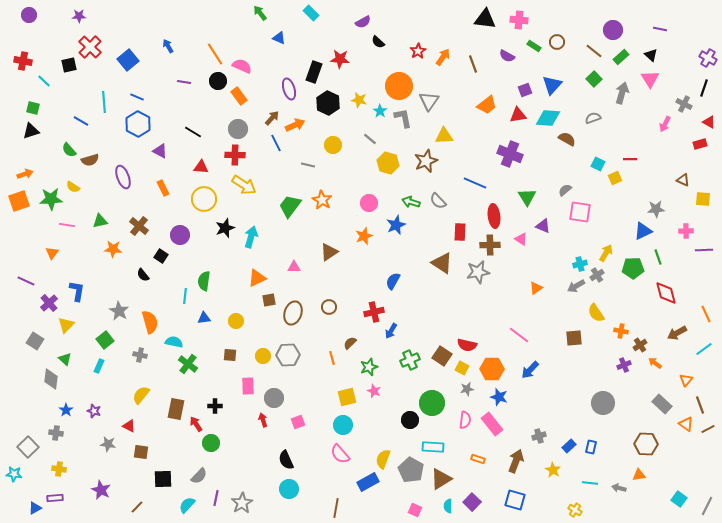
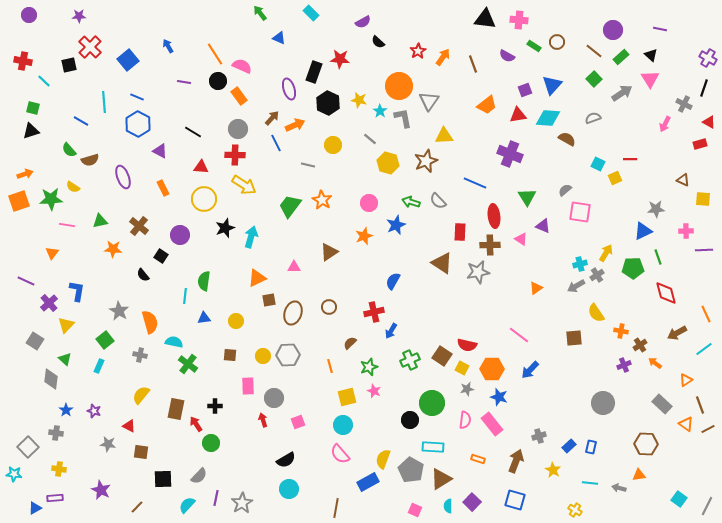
gray arrow at (622, 93): rotated 40 degrees clockwise
orange line at (332, 358): moved 2 px left, 8 px down
orange triangle at (686, 380): rotated 16 degrees clockwise
black semicircle at (286, 460): rotated 96 degrees counterclockwise
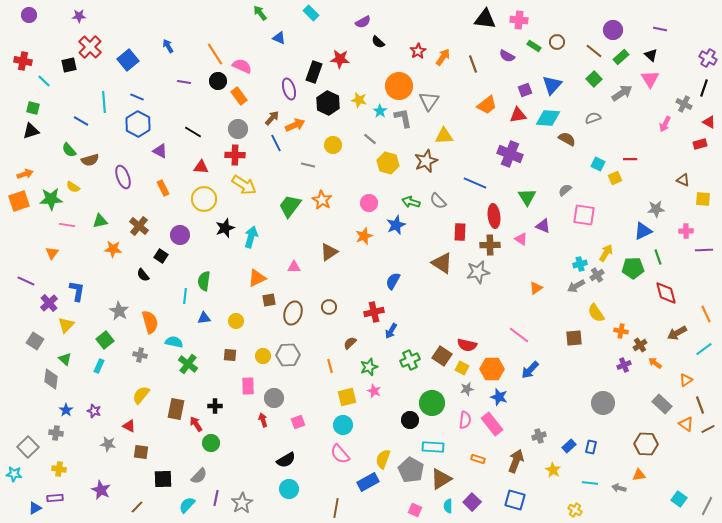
pink square at (580, 212): moved 4 px right, 3 px down
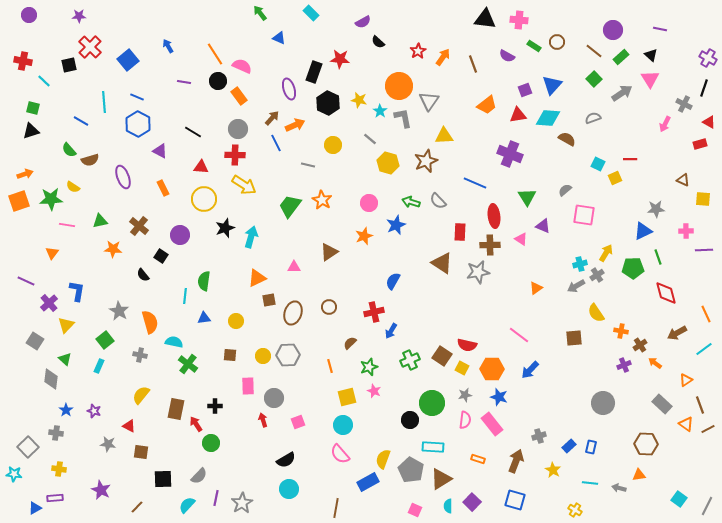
gray star at (467, 389): moved 2 px left, 6 px down
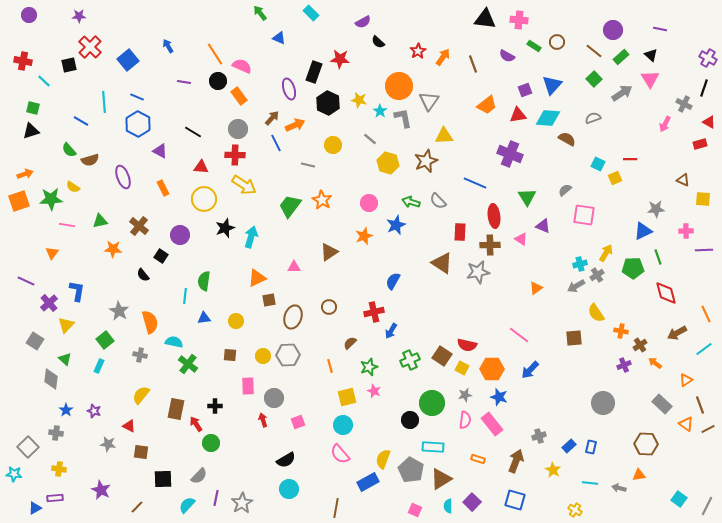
brown ellipse at (293, 313): moved 4 px down
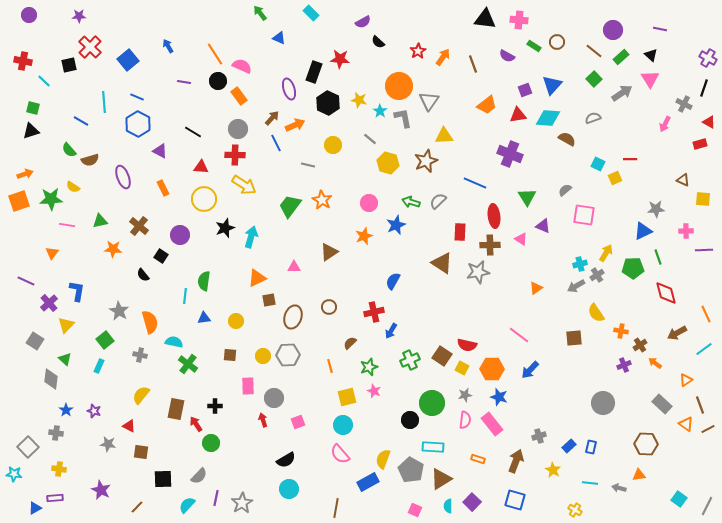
gray semicircle at (438, 201): rotated 90 degrees clockwise
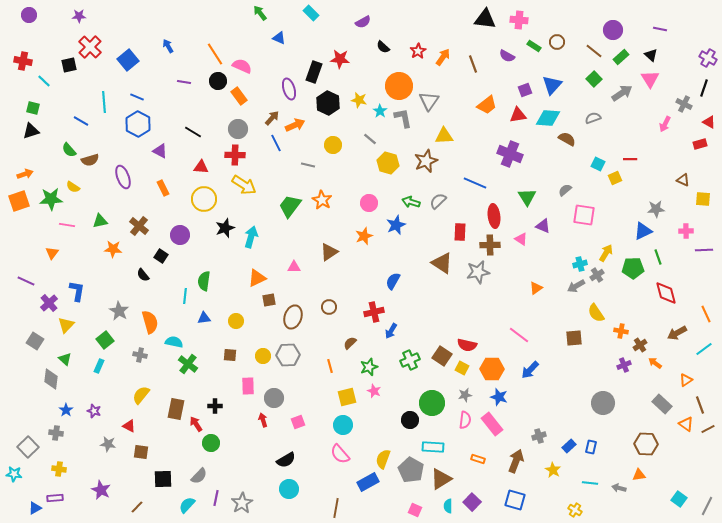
black semicircle at (378, 42): moved 5 px right, 5 px down
